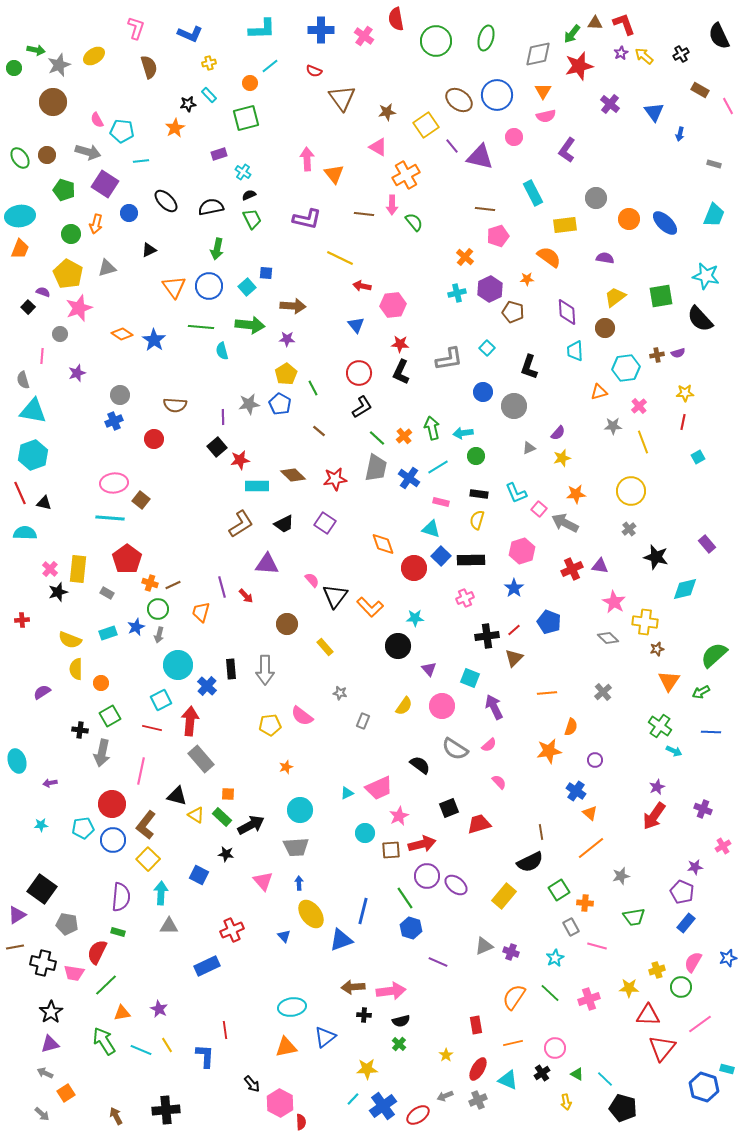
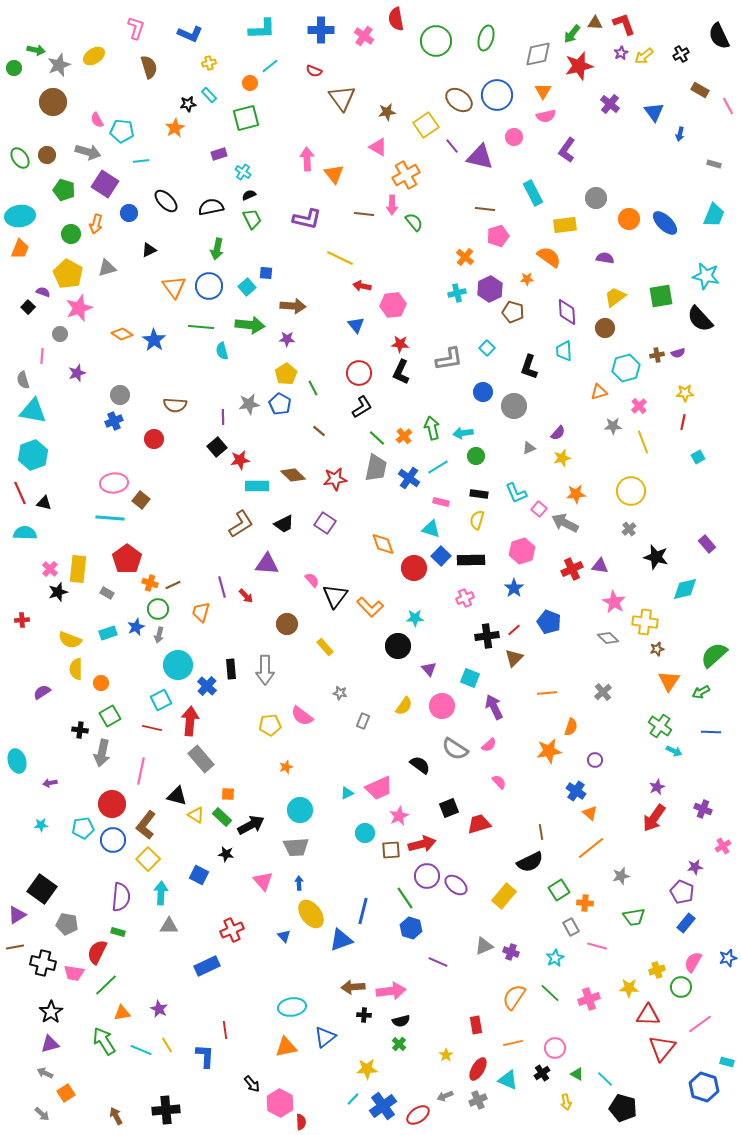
yellow arrow at (644, 56): rotated 78 degrees counterclockwise
cyan trapezoid at (575, 351): moved 11 px left
cyan hexagon at (626, 368): rotated 8 degrees counterclockwise
red arrow at (654, 816): moved 2 px down
cyan rectangle at (727, 1069): moved 7 px up
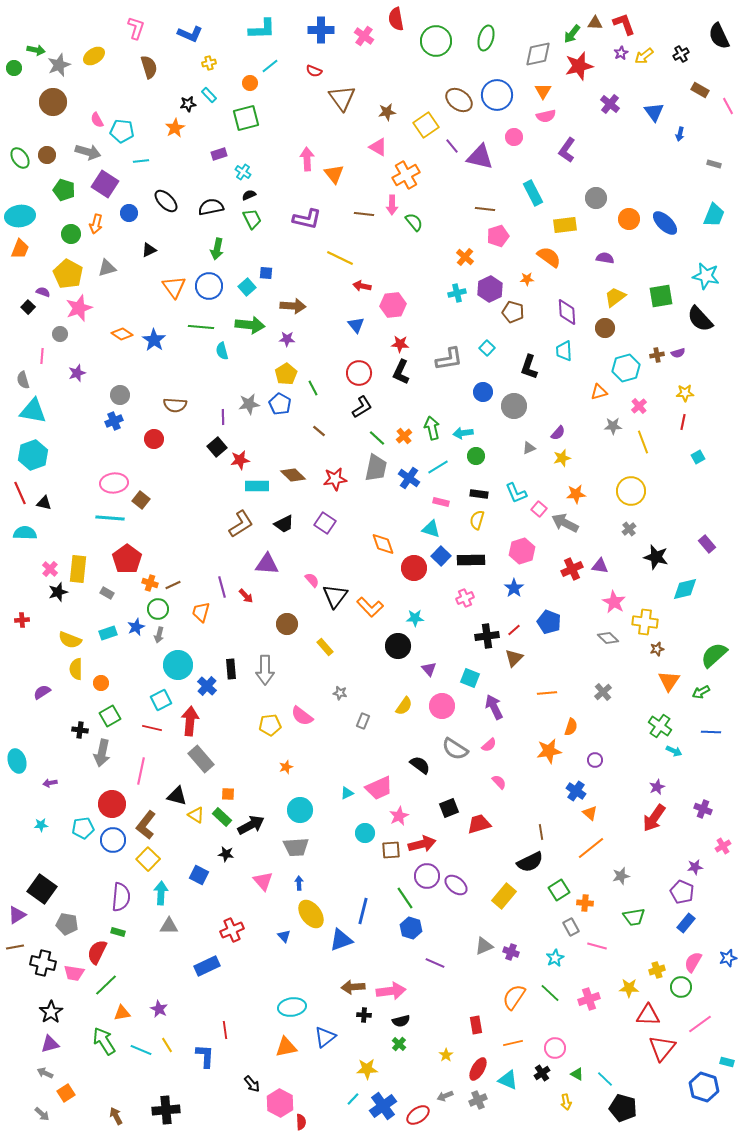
purple line at (438, 962): moved 3 px left, 1 px down
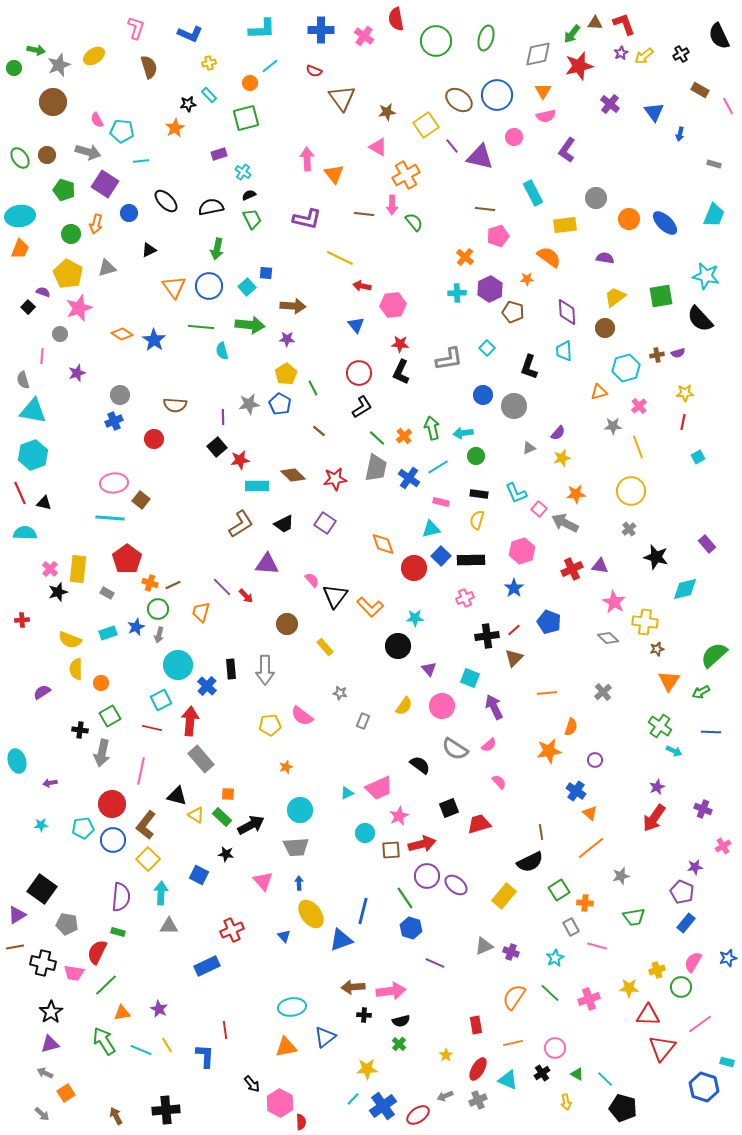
cyan cross at (457, 293): rotated 12 degrees clockwise
blue circle at (483, 392): moved 3 px down
yellow line at (643, 442): moved 5 px left, 5 px down
cyan triangle at (431, 529): rotated 30 degrees counterclockwise
purple line at (222, 587): rotated 30 degrees counterclockwise
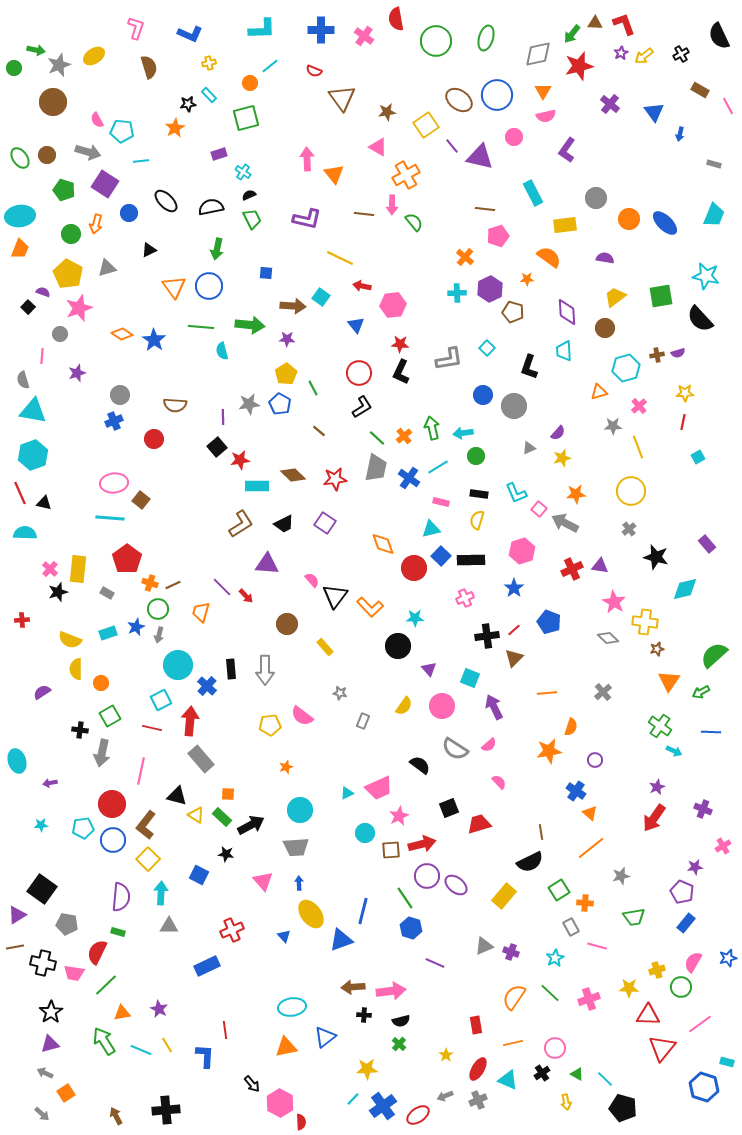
cyan square at (247, 287): moved 74 px right, 10 px down; rotated 12 degrees counterclockwise
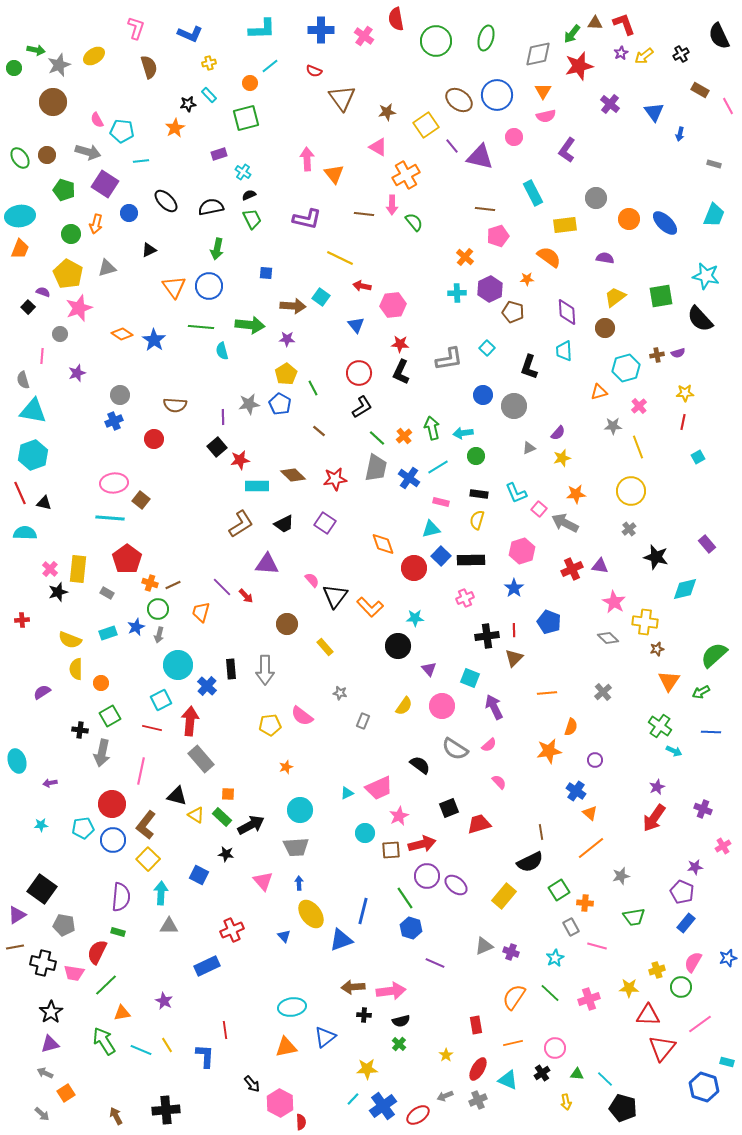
red line at (514, 630): rotated 48 degrees counterclockwise
gray pentagon at (67, 924): moved 3 px left, 1 px down
purple star at (159, 1009): moved 5 px right, 8 px up
green triangle at (577, 1074): rotated 24 degrees counterclockwise
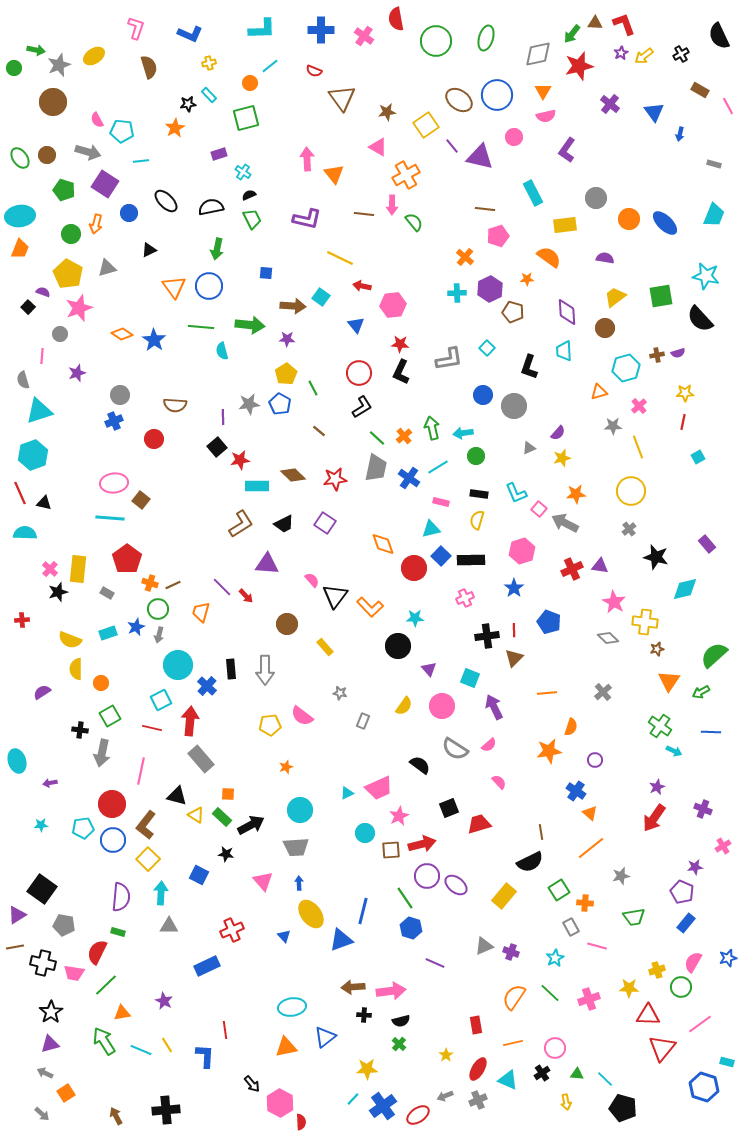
cyan triangle at (33, 411): moved 6 px right; rotated 28 degrees counterclockwise
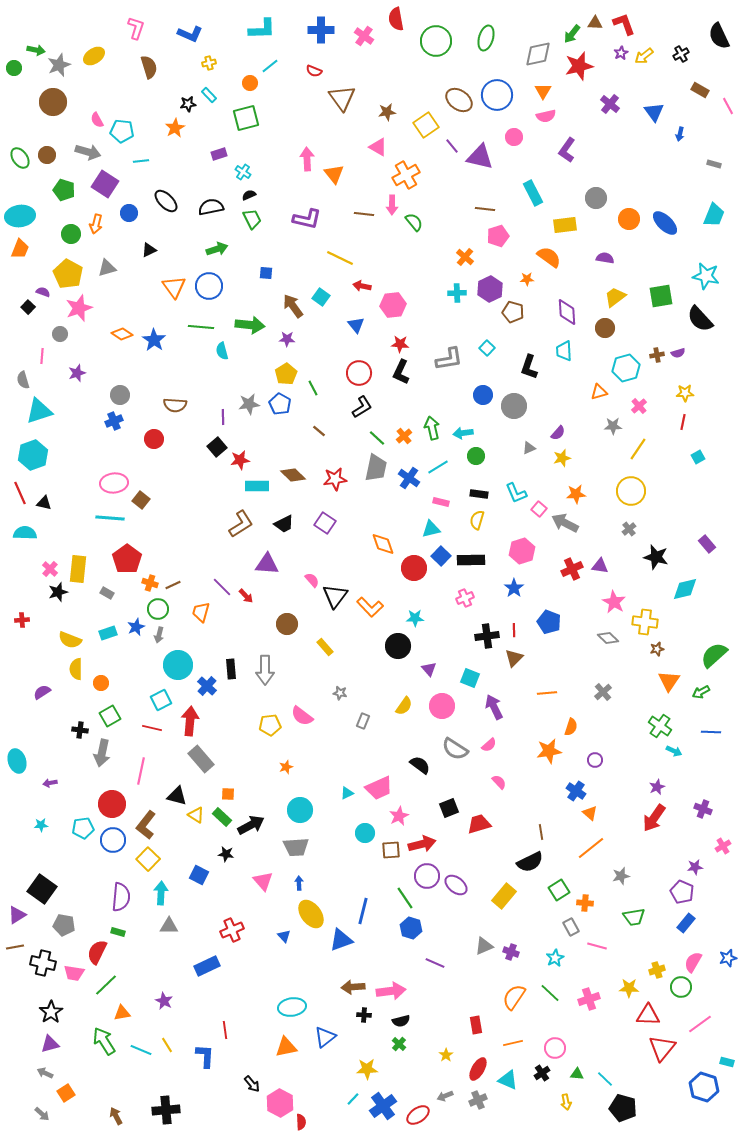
green arrow at (217, 249): rotated 120 degrees counterclockwise
brown arrow at (293, 306): rotated 130 degrees counterclockwise
yellow line at (638, 447): moved 2 px down; rotated 55 degrees clockwise
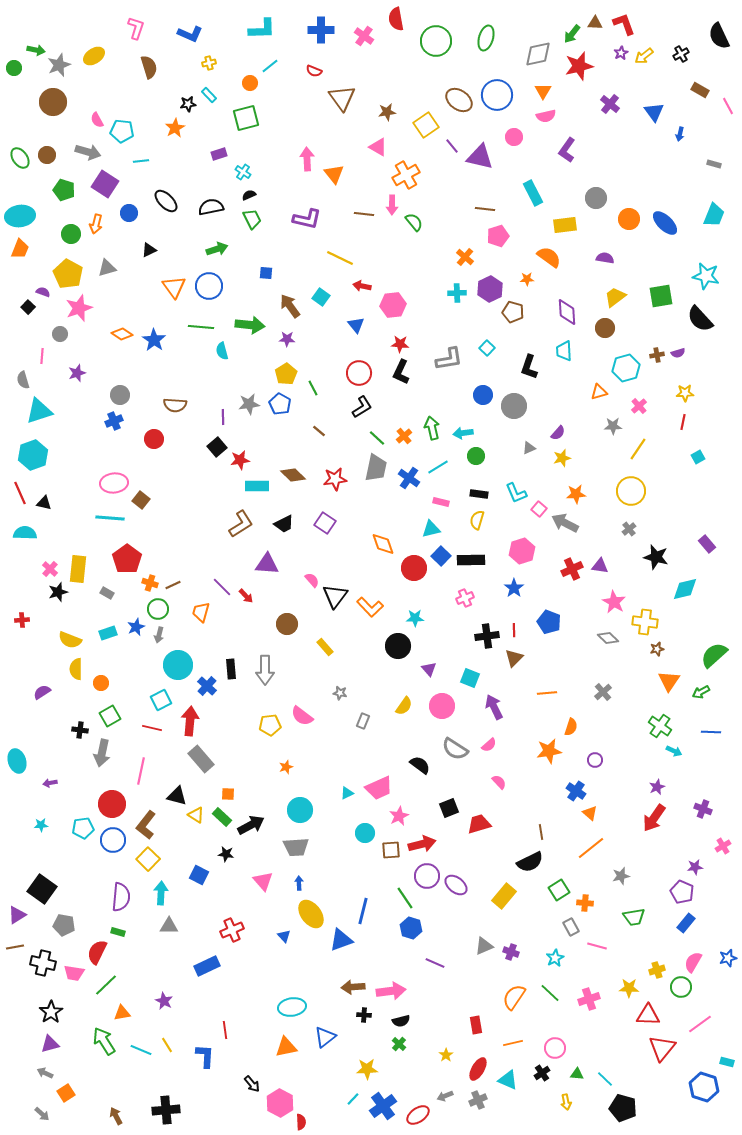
brown arrow at (293, 306): moved 3 px left
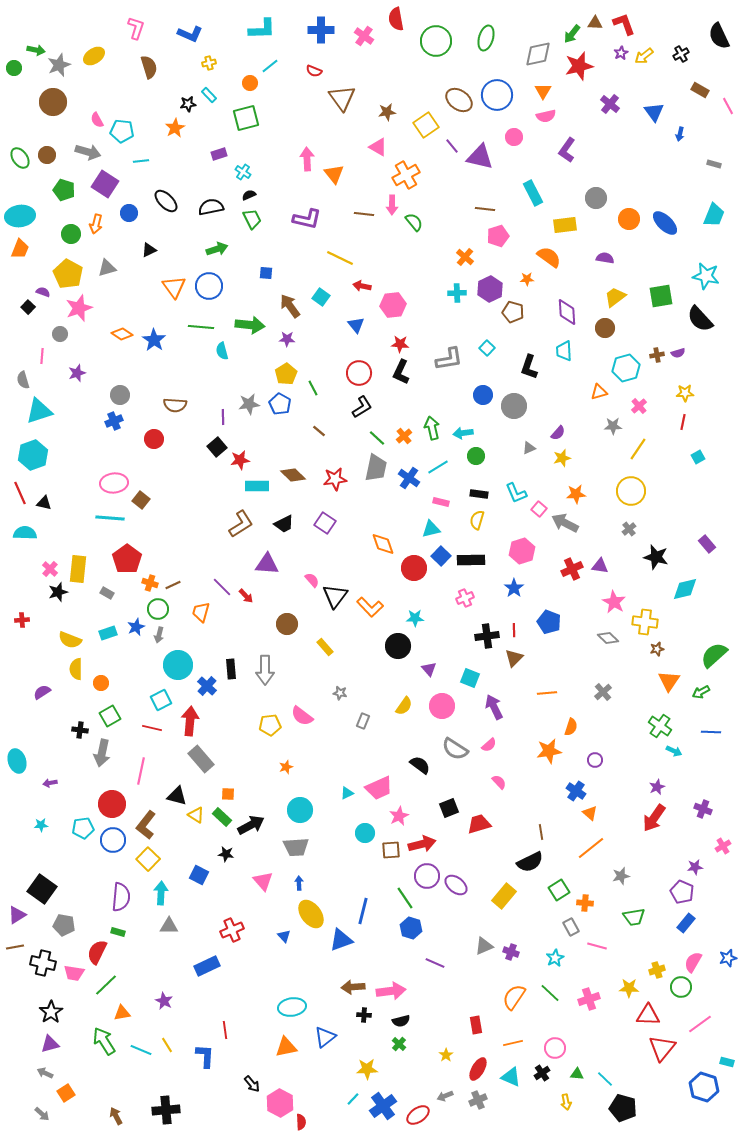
cyan triangle at (508, 1080): moved 3 px right, 3 px up
